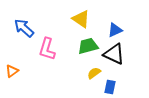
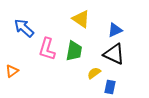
green trapezoid: moved 14 px left, 5 px down; rotated 115 degrees clockwise
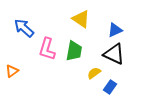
blue rectangle: rotated 24 degrees clockwise
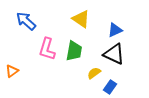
blue arrow: moved 2 px right, 7 px up
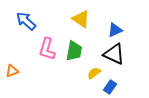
orange triangle: rotated 16 degrees clockwise
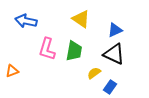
blue arrow: rotated 30 degrees counterclockwise
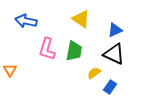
orange triangle: moved 2 px left, 1 px up; rotated 40 degrees counterclockwise
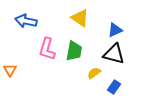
yellow triangle: moved 1 px left, 1 px up
black triangle: rotated 10 degrees counterclockwise
blue rectangle: moved 4 px right
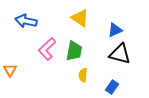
pink L-shape: rotated 30 degrees clockwise
black triangle: moved 6 px right
yellow semicircle: moved 11 px left, 2 px down; rotated 48 degrees counterclockwise
blue rectangle: moved 2 px left
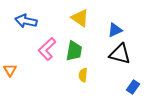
blue rectangle: moved 21 px right
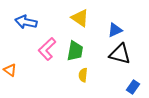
blue arrow: moved 1 px down
green trapezoid: moved 1 px right
orange triangle: rotated 24 degrees counterclockwise
